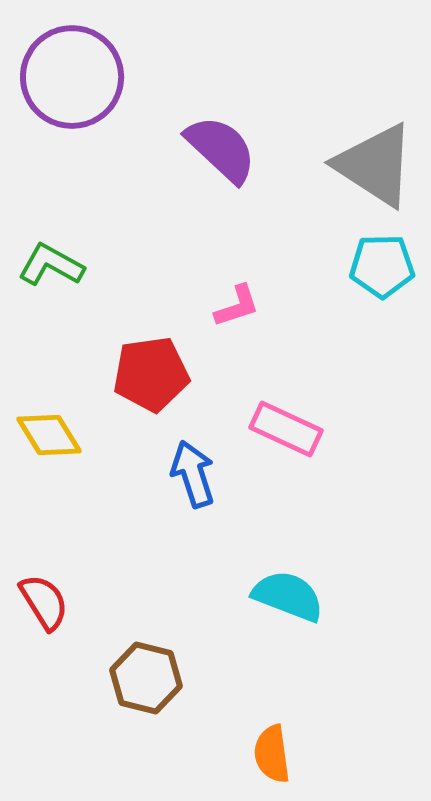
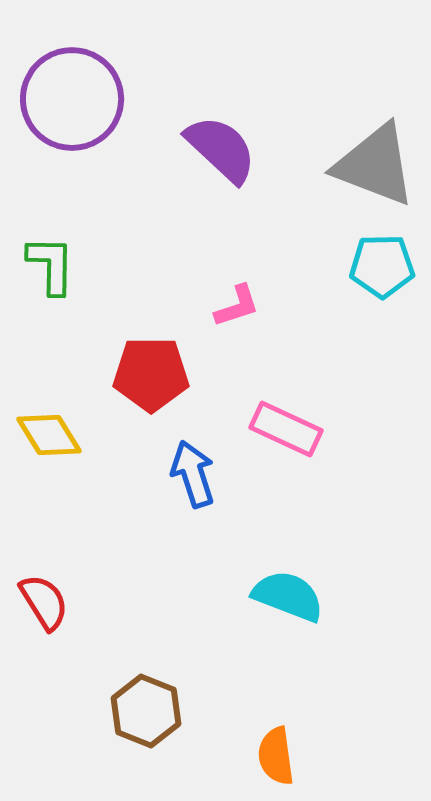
purple circle: moved 22 px down
gray triangle: rotated 12 degrees counterclockwise
green L-shape: rotated 62 degrees clockwise
red pentagon: rotated 8 degrees clockwise
brown hexagon: moved 33 px down; rotated 8 degrees clockwise
orange semicircle: moved 4 px right, 2 px down
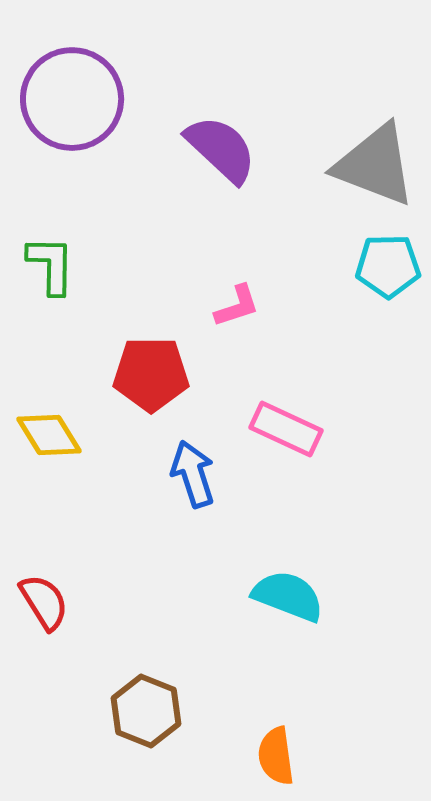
cyan pentagon: moved 6 px right
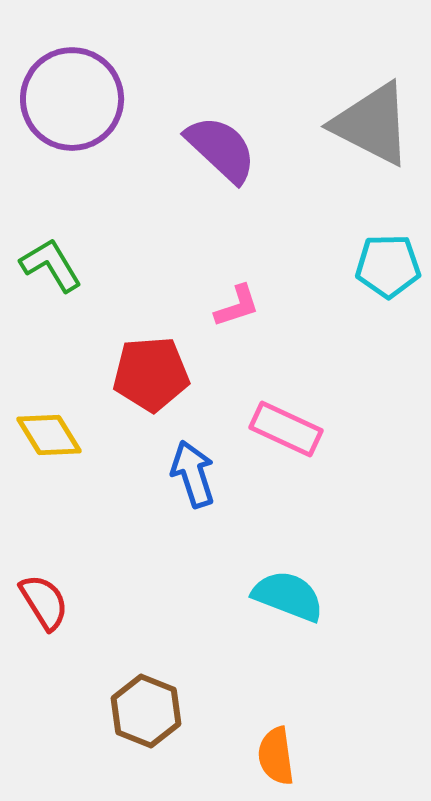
gray triangle: moved 3 px left, 41 px up; rotated 6 degrees clockwise
green L-shape: rotated 32 degrees counterclockwise
red pentagon: rotated 4 degrees counterclockwise
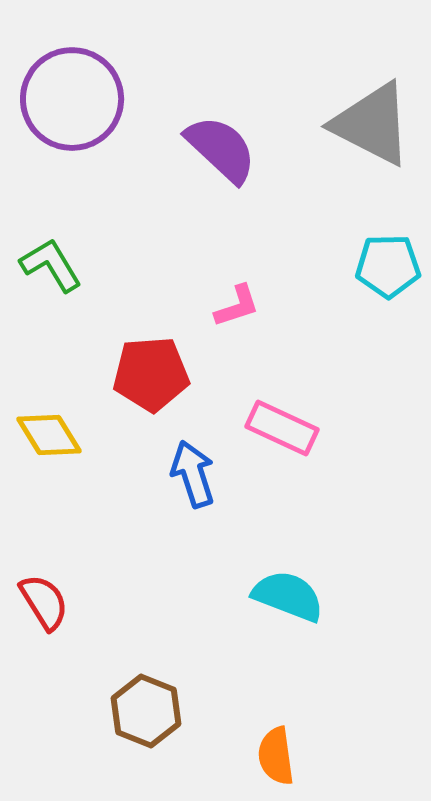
pink rectangle: moved 4 px left, 1 px up
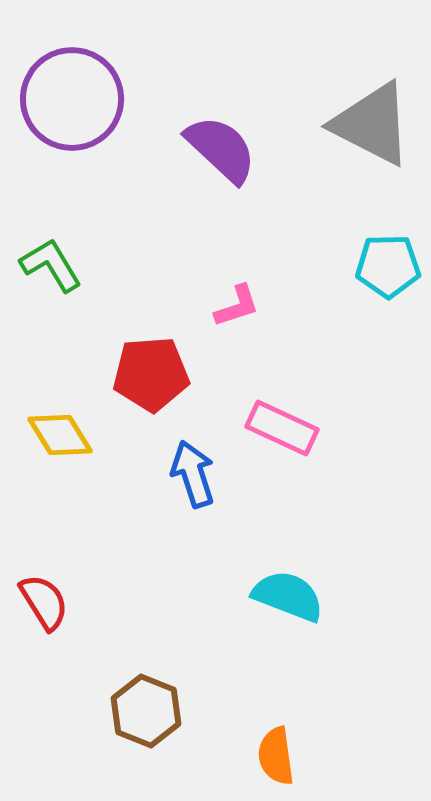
yellow diamond: moved 11 px right
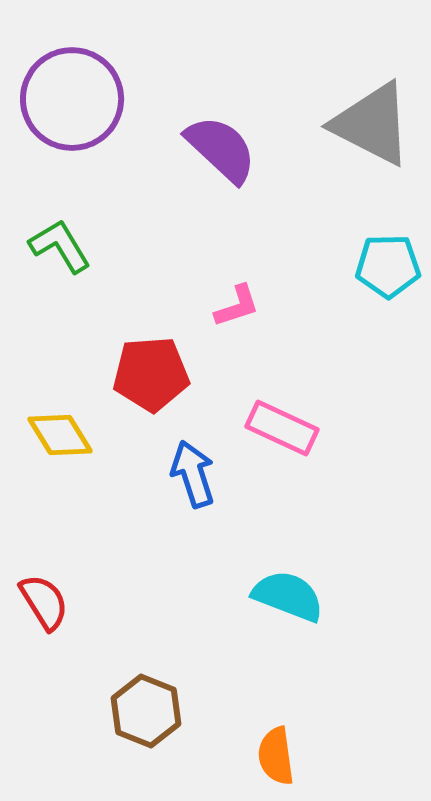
green L-shape: moved 9 px right, 19 px up
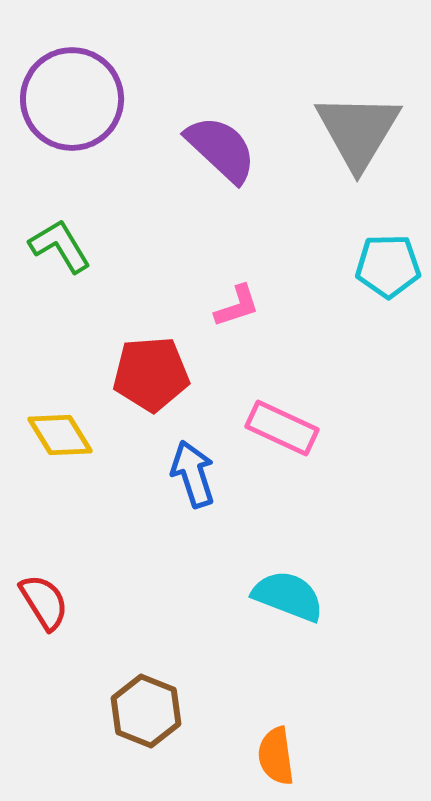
gray triangle: moved 14 px left, 7 px down; rotated 34 degrees clockwise
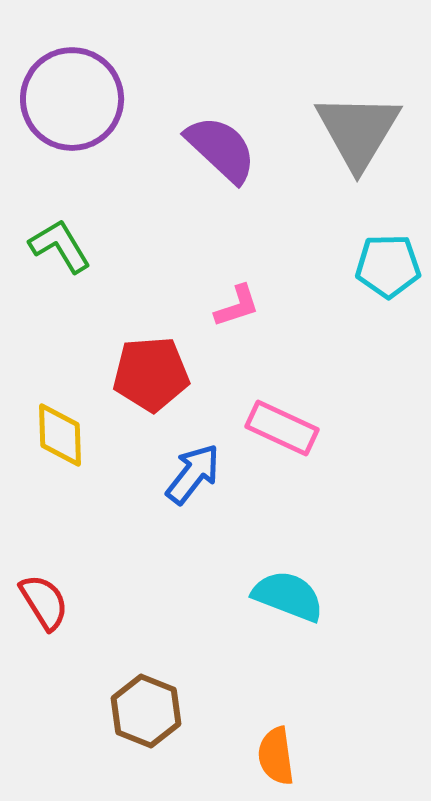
yellow diamond: rotated 30 degrees clockwise
blue arrow: rotated 56 degrees clockwise
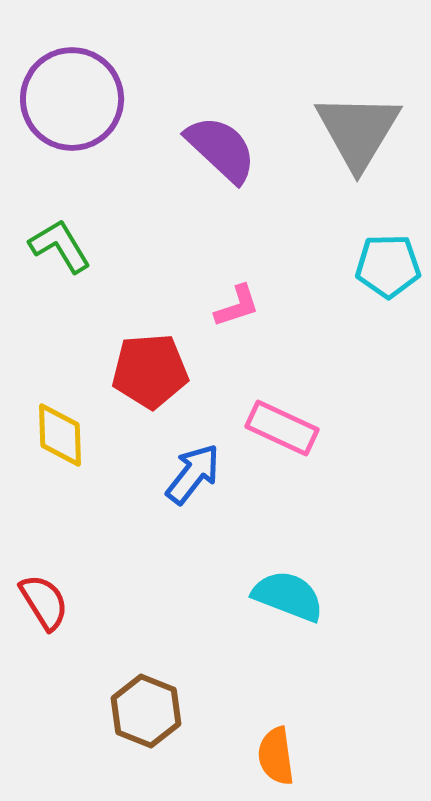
red pentagon: moved 1 px left, 3 px up
